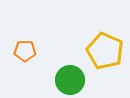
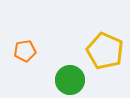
orange pentagon: rotated 10 degrees counterclockwise
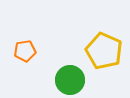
yellow pentagon: moved 1 px left
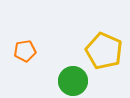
green circle: moved 3 px right, 1 px down
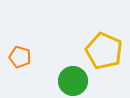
orange pentagon: moved 5 px left, 6 px down; rotated 25 degrees clockwise
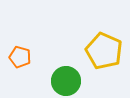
green circle: moved 7 px left
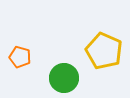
green circle: moved 2 px left, 3 px up
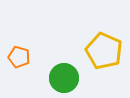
orange pentagon: moved 1 px left
